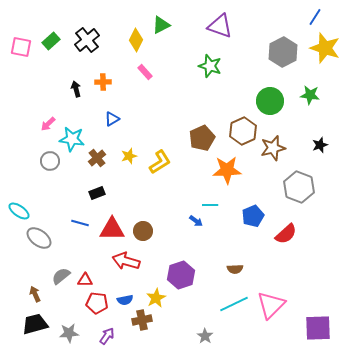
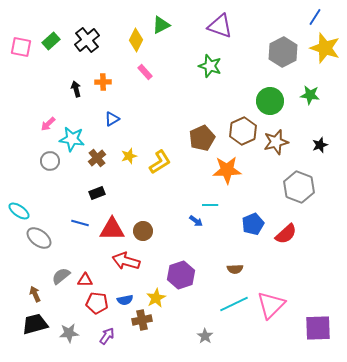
brown star at (273, 148): moved 3 px right, 6 px up
blue pentagon at (253, 216): moved 8 px down
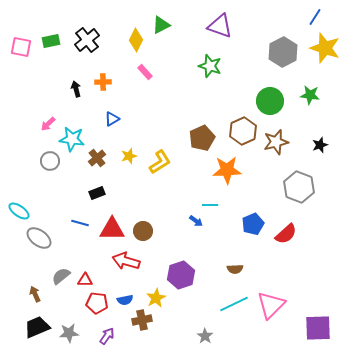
green rectangle at (51, 41): rotated 30 degrees clockwise
black trapezoid at (35, 324): moved 2 px right, 3 px down; rotated 8 degrees counterclockwise
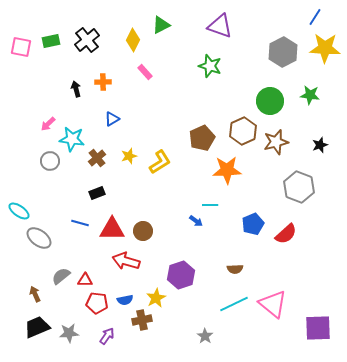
yellow diamond at (136, 40): moved 3 px left
yellow star at (325, 48): rotated 16 degrees counterclockwise
pink triangle at (271, 305): moved 2 px right, 1 px up; rotated 36 degrees counterclockwise
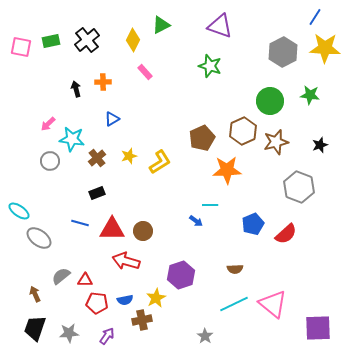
black trapezoid at (37, 327): moved 2 px left, 1 px down; rotated 48 degrees counterclockwise
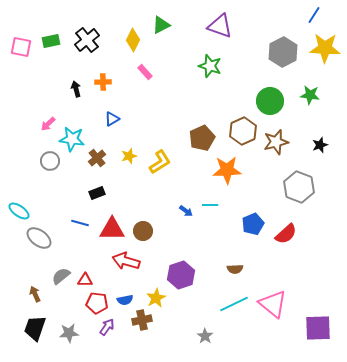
blue line at (315, 17): moved 1 px left, 2 px up
blue arrow at (196, 221): moved 10 px left, 10 px up
purple arrow at (107, 336): moved 9 px up
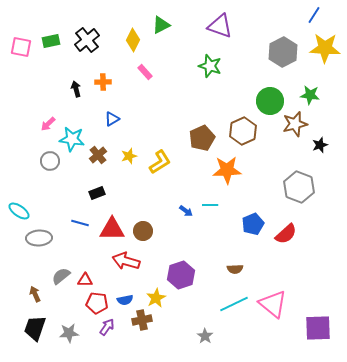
brown star at (276, 142): moved 19 px right, 18 px up
brown cross at (97, 158): moved 1 px right, 3 px up
gray ellipse at (39, 238): rotated 40 degrees counterclockwise
